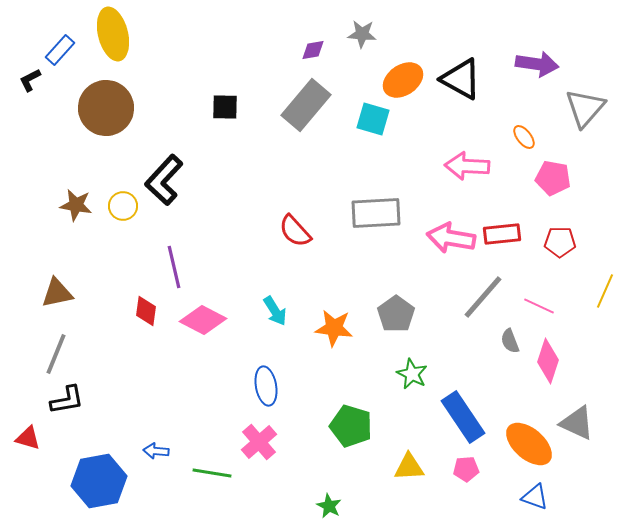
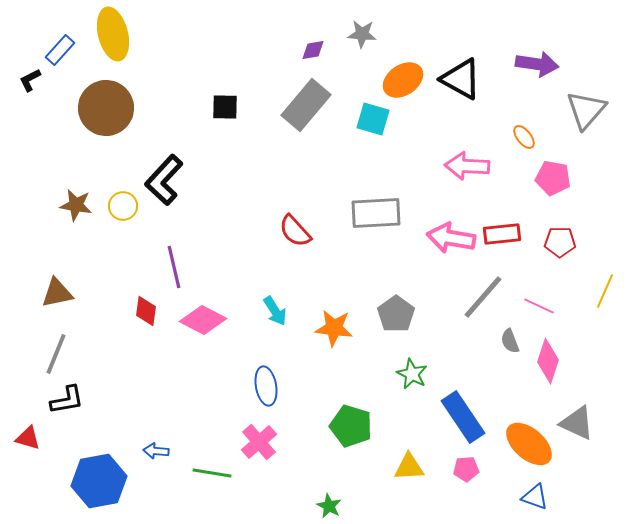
gray triangle at (585, 108): moved 1 px right, 2 px down
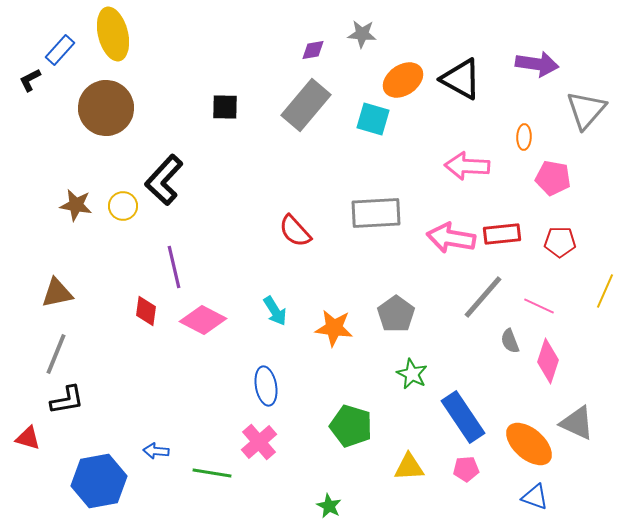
orange ellipse at (524, 137): rotated 40 degrees clockwise
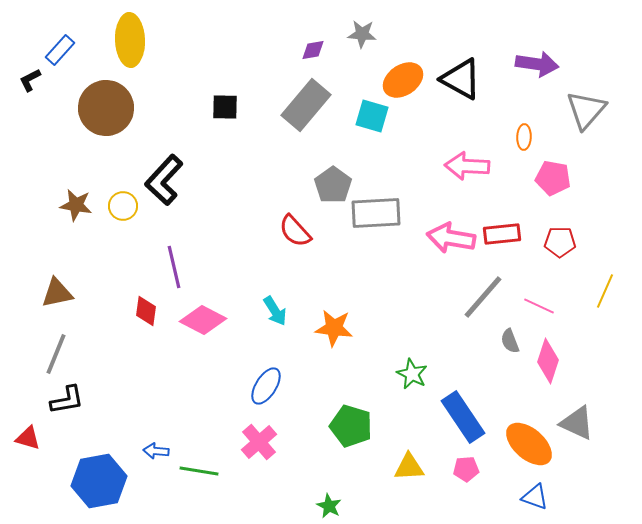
yellow ellipse at (113, 34): moved 17 px right, 6 px down; rotated 12 degrees clockwise
cyan square at (373, 119): moved 1 px left, 3 px up
gray pentagon at (396, 314): moved 63 px left, 129 px up
blue ellipse at (266, 386): rotated 42 degrees clockwise
green line at (212, 473): moved 13 px left, 2 px up
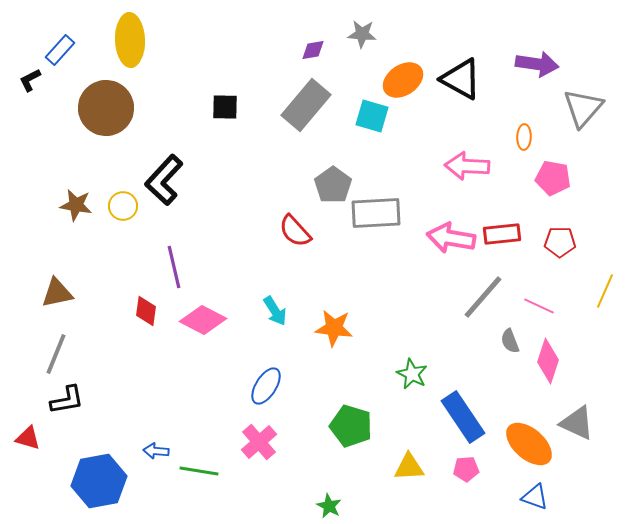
gray triangle at (586, 110): moved 3 px left, 2 px up
